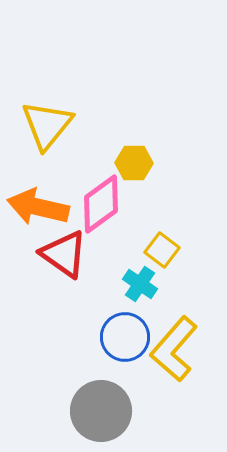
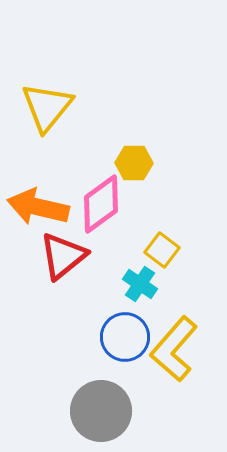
yellow triangle: moved 18 px up
red triangle: moved 1 px left, 2 px down; rotated 46 degrees clockwise
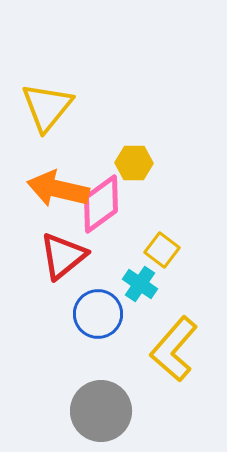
orange arrow: moved 20 px right, 18 px up
blue circle: moved 27 px left, 23 px up
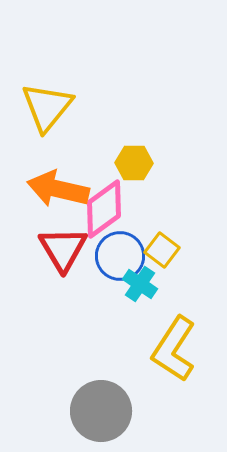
pink diamond: moved 3 px right, 5 px down
red triangle: moved 7 px up; rotated 22 degrees counterclockwise
blue circle: moved 22 px right, 58 px up
yellow L-shape: rotated 8 degrees counterclockwise
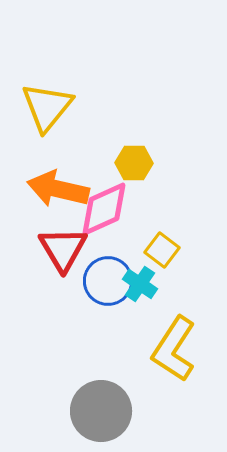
pink diamond: rotated 12 degrees clockwise
blue circle: moved 12 px left, 25 px down
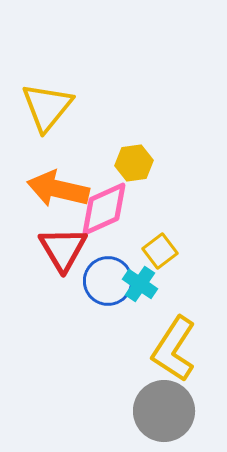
yellow hexagon: rotated 9 degrees counterclockwise
yellow square: moved 2 px left, 1 px down; rotated 16 degrees clockwise
gray circle: moved 63 px right
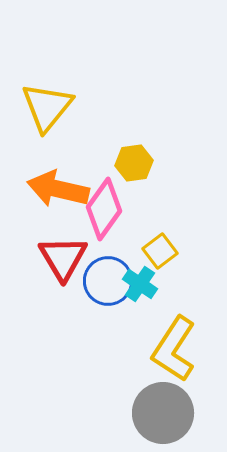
pink diamond: rotated 30 degrees counterclockwise
red triangle: moved 9 px down
gray circle: moved 1 px left, 2 px down
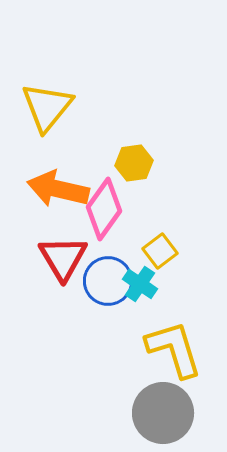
yellow L-shape: rotated 130 degrees clockwise
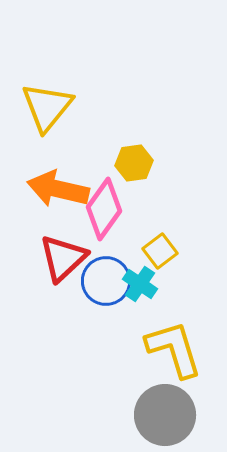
red triangle: rotated 18 degrees clockwise
blue circle: moved 2 px left
gray circle: moved 2 px right, 2 px down
